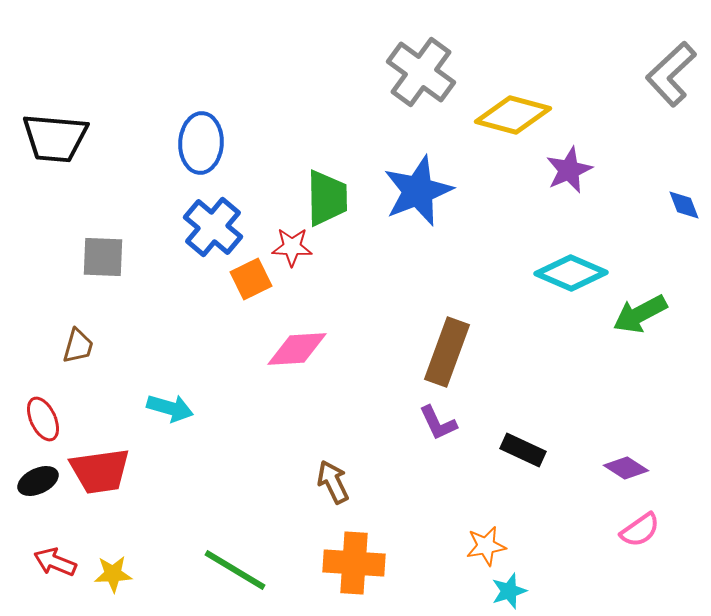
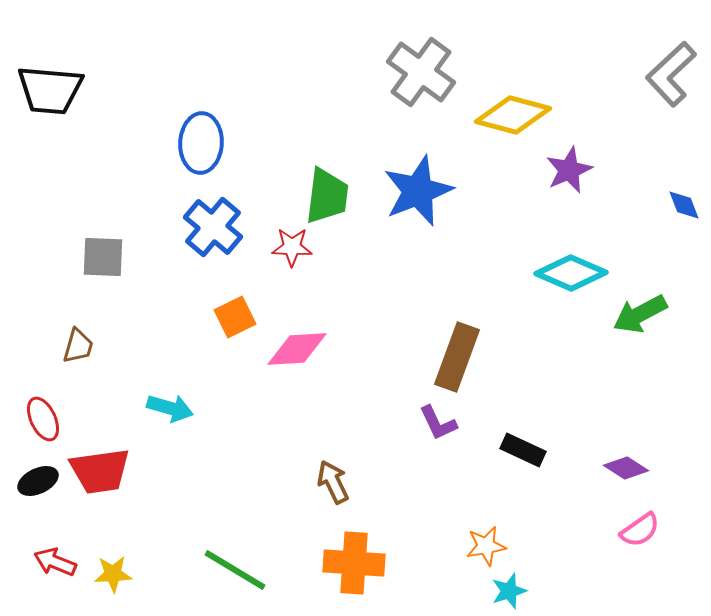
black trapezoid: moved 5 px left, 48 px up
green trapezoid: moved 2 px up; rotated 8 degrees clockwise
orange square: moved 16 px left, 38 px down
brown rectangle: moved 10 px right, 5 px down
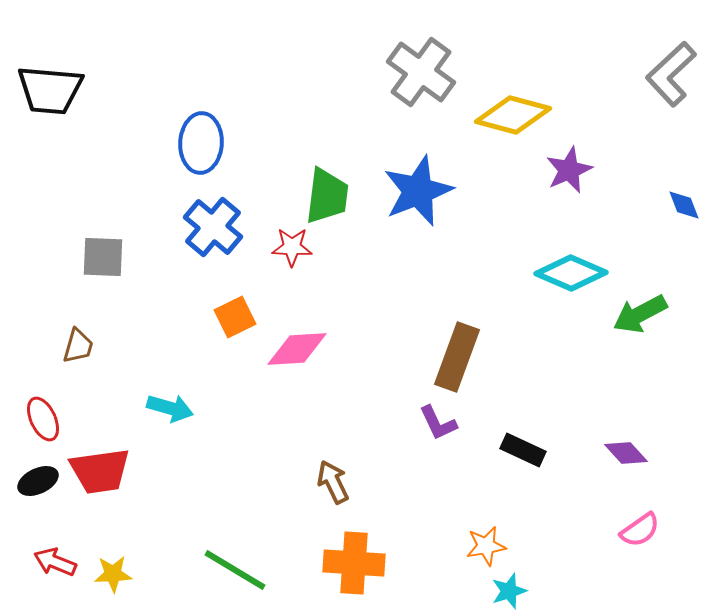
purple diamond: moved 15 px up; rotated 15 degrees clockwise
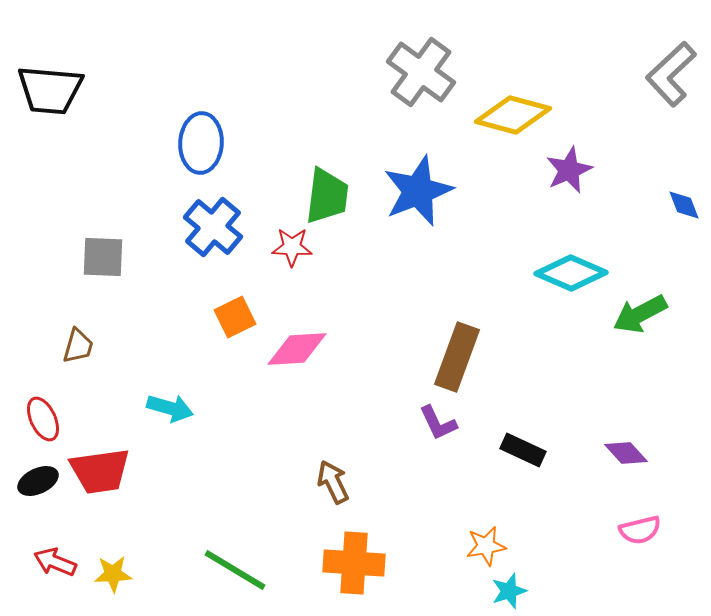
pink semicircle: rotated 21 degrees clockwise
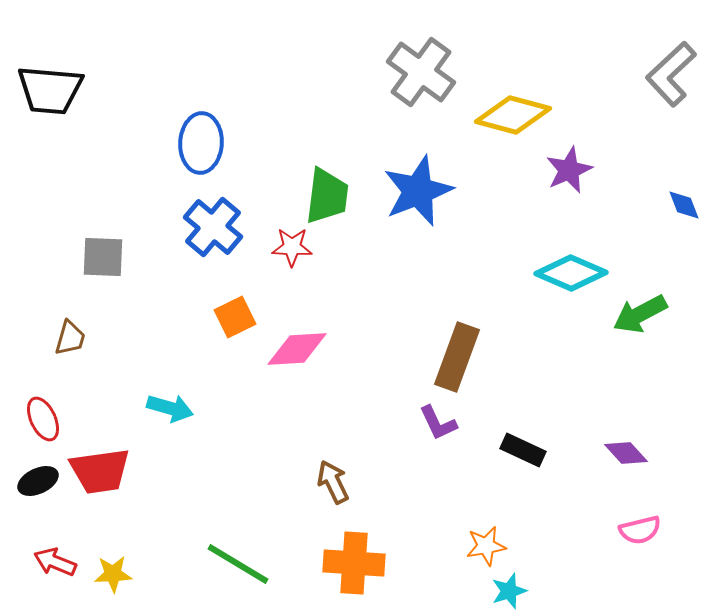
brown trapezoid: moved 8 px left, 8 px up
green line: moved 3 px right, 6 px up
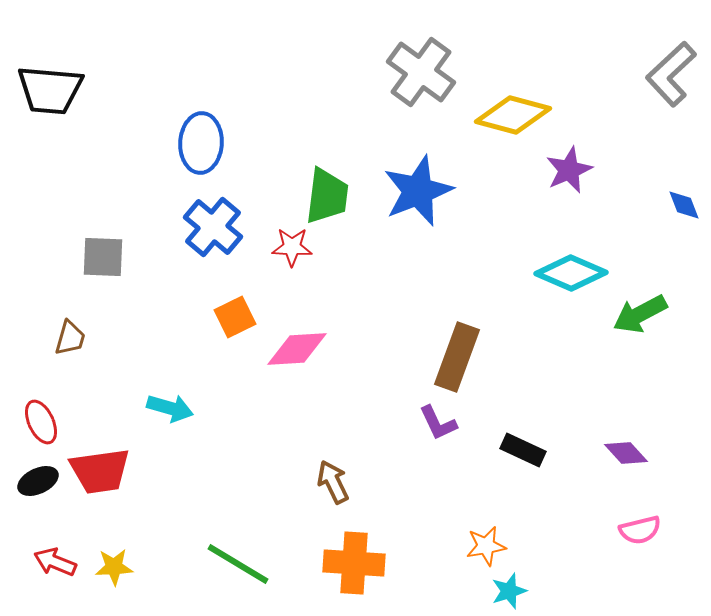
red ellipse: moved 2 px left, 3 px down
yellow star: moved 1 px right, 7 px up
